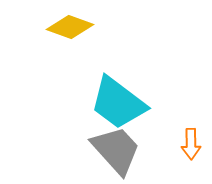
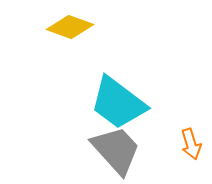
orange arrow: rotated 16 degrees counterclockwise
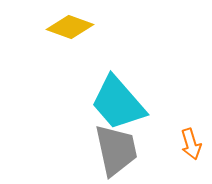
cyan trapezoid: rotated 12 degrees clockwise
gray trapezoid: rotated 30 degrees clockwise
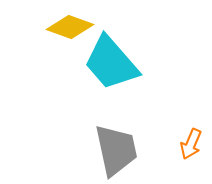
cyan trapezoid: moved 7 px left, 40 px up
orange arrow: rotated 40 degrees clockwise
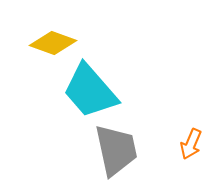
yellow diamond: moved 17 px left, 16 px down
cyan trapezoid: moved 21 px left, 28 px down
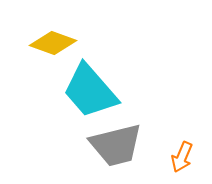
orange arrow: moved 9 px left, 13 px down
gray trapezoid: moved 5 px up; rotated 88 degrees clockwise
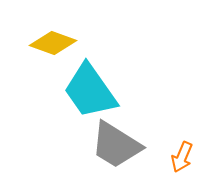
cyan trapezoid: rotated 6 degrees clockwise
gray trapezoid: rotated 46 degrees clockwise
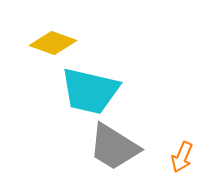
cyan trapezoid: rotated 42 degrees counterclockwise
gray trapezoid: moved 2 px left, 2 px down
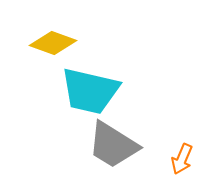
gray trapezoid: moved 1 px left, 2 px up
orange arrow: moved 2 px down
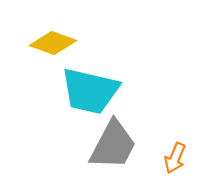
gray trapezoid: rotated 94 degrees counterclockwise
orange arrow: moved 7 px left, 1 px up
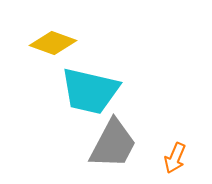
gray trapezoid: moved 1 px up
